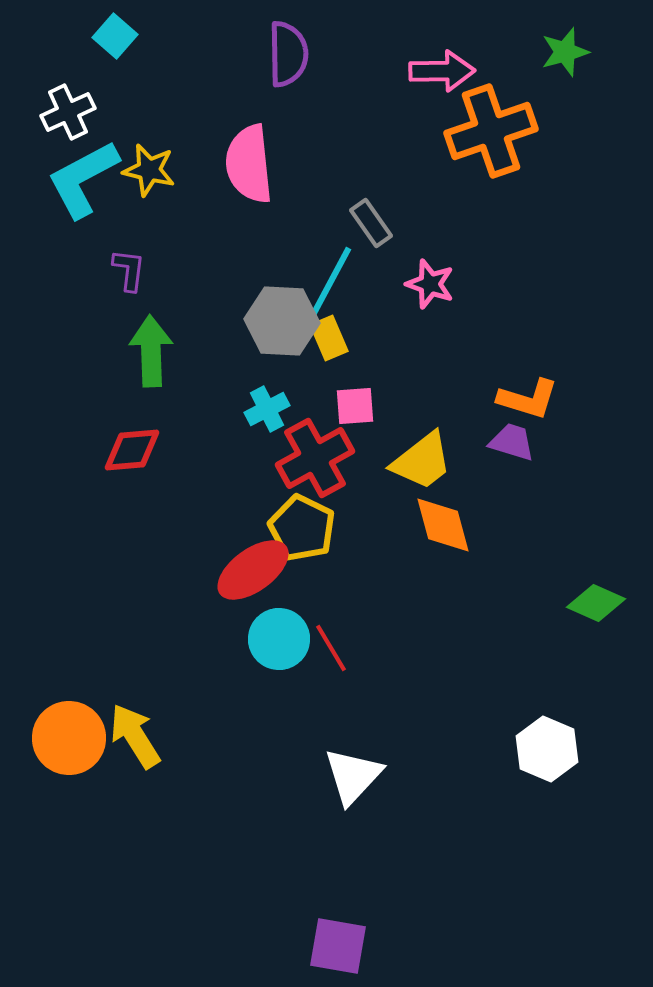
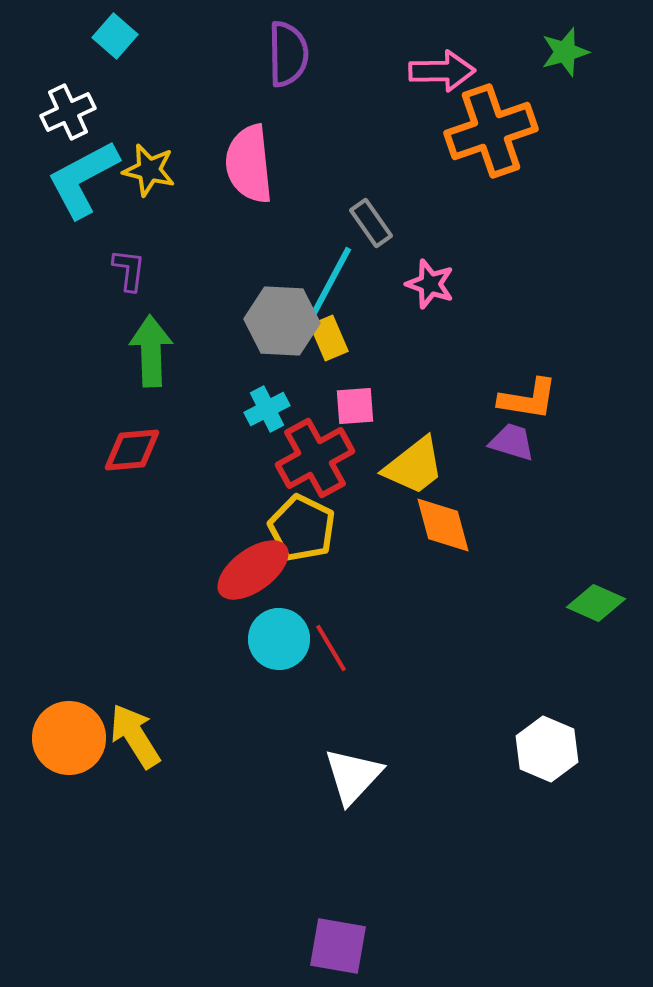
orange L-shape: rotated 8 degrees counterclockwise
yellow trapezoid: moved 8 px left, 5 px down
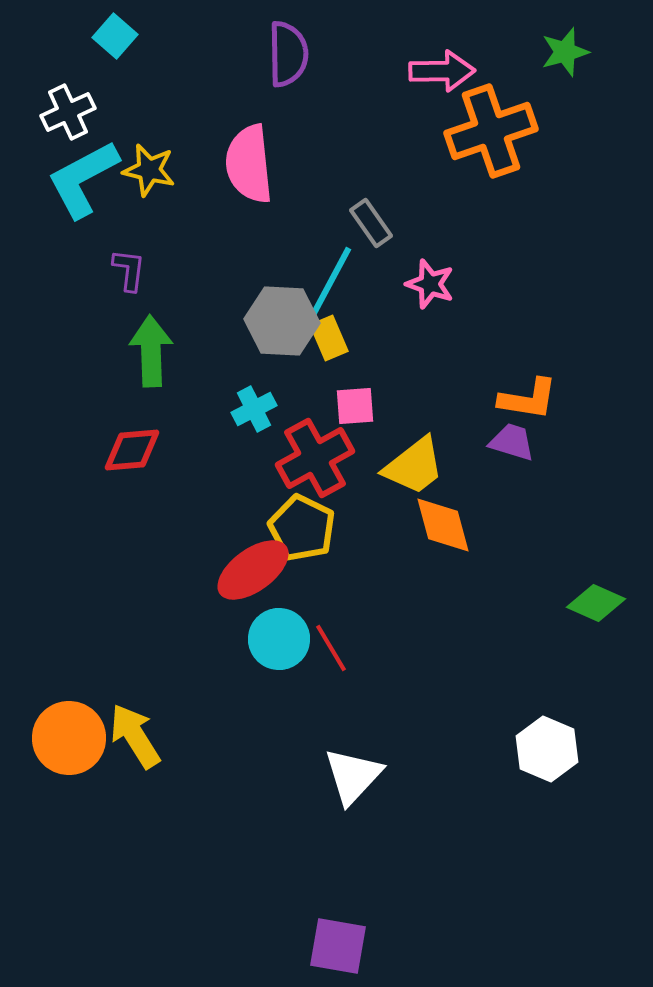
cyan cross: moved 13 px left
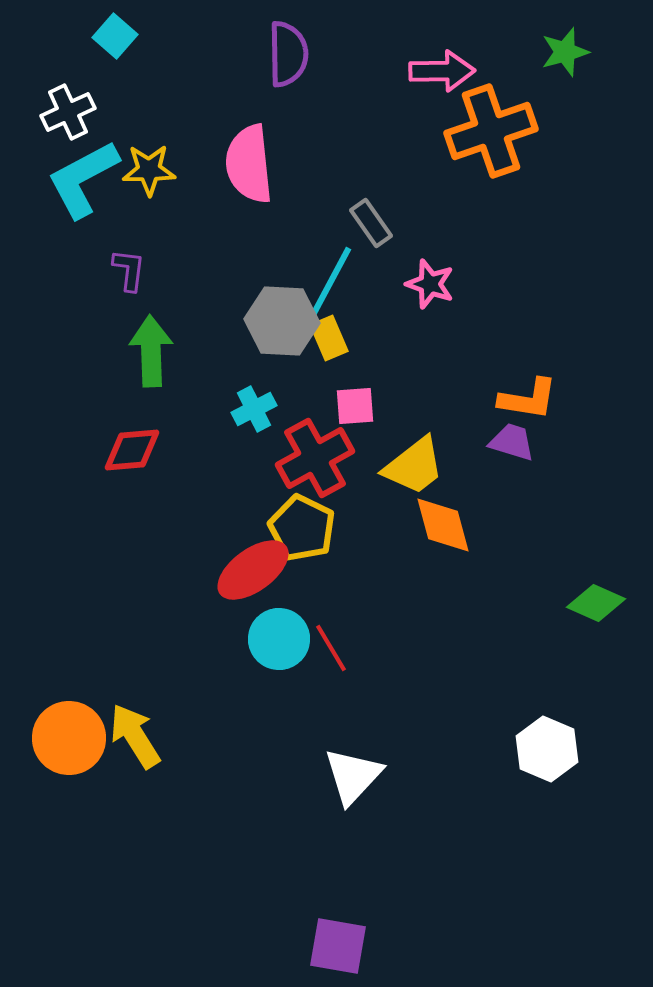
yellow star: rotated 14 degrees counterclockwise
